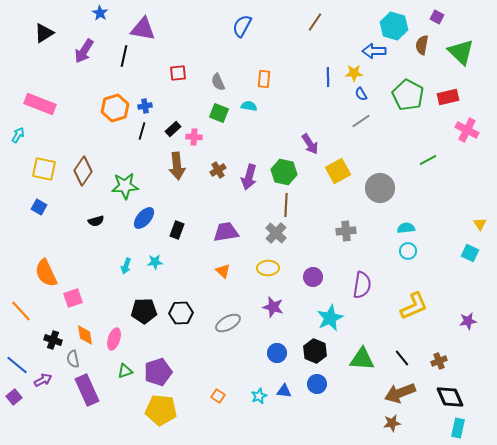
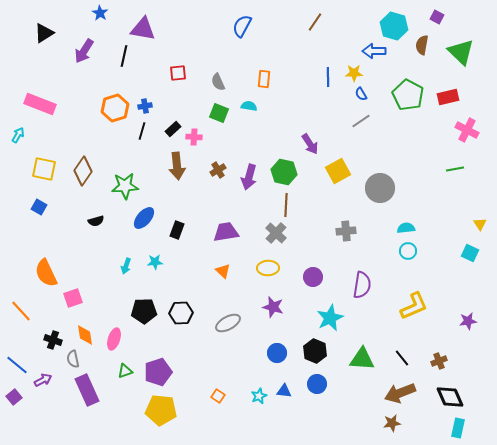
green line at (428, 160): moved 27 px right, 9 px down; rotated 18 degrees clockwise
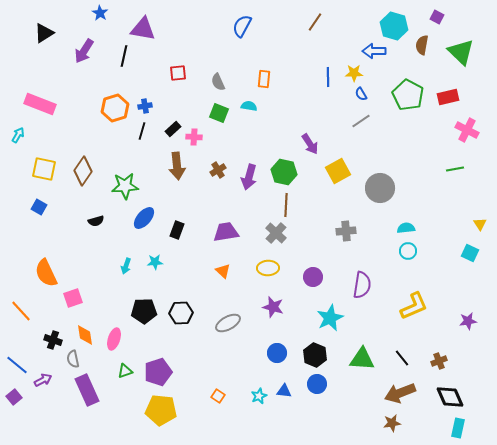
black hexagon at (315, 351): moved 4 px down
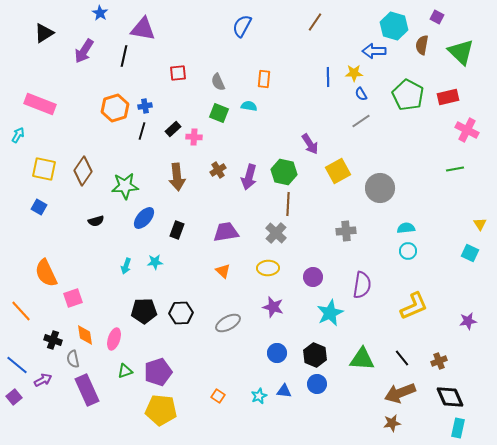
brown arrow at (177, 166): moved 11 px down
brown line at (286, 205): moved 2 px right, 1 px up
cyan star at (330, 318): moved 5 px up
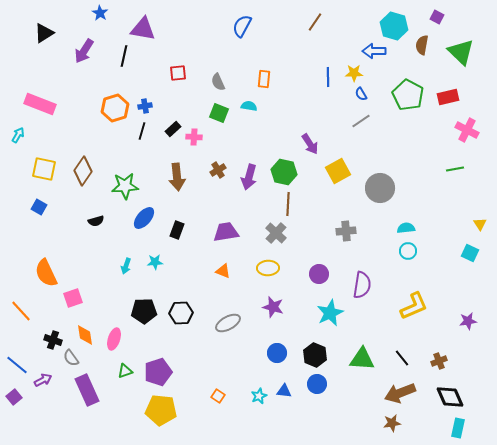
orange triangle at (223, 271): rotated 21 degrees counterclockwise
purple circle at (313, 277): moved 6 px right, 3 px up
gray semicircle at (73, 359): moved 2 px left, 1 px up; rotated 24 degrees counterclockwise
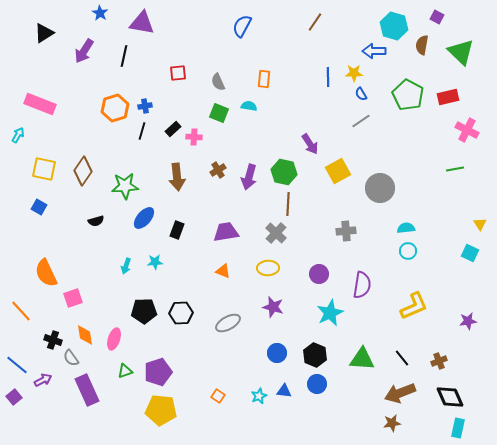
purple triangle at (143, 29): moved 1 px left, 6 px up
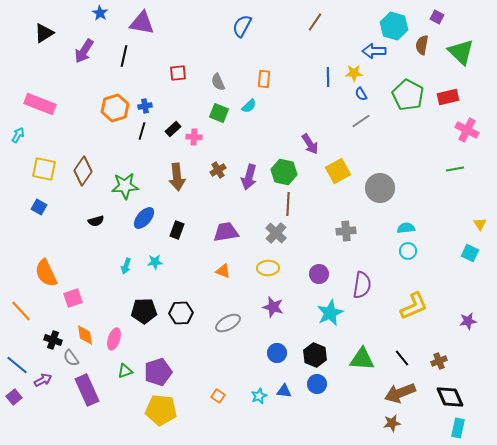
cyan semicircle at (249, 106): rotated 126 degrees clockwise
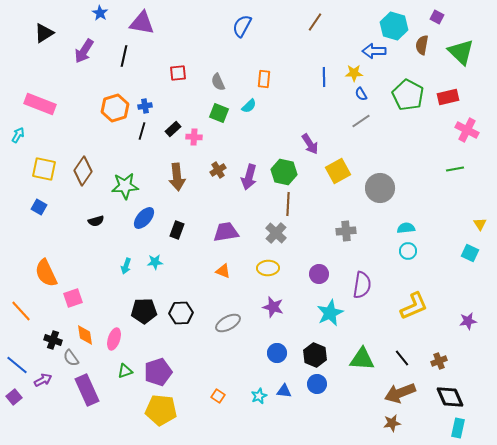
blue line at (328, 77): moved 4 px left
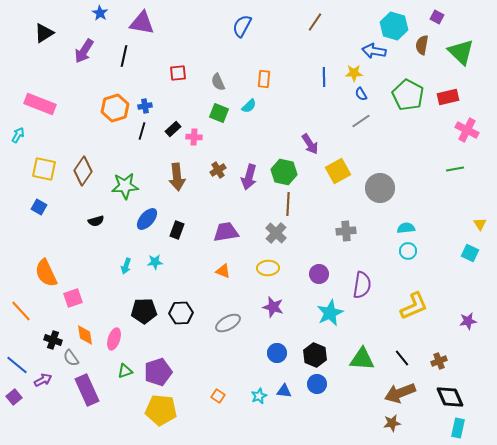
blue arrow at (374, 51): rotated 10 degrees clockwise
blue ellipse at (144, 218): moved 3 px right, 1 px down
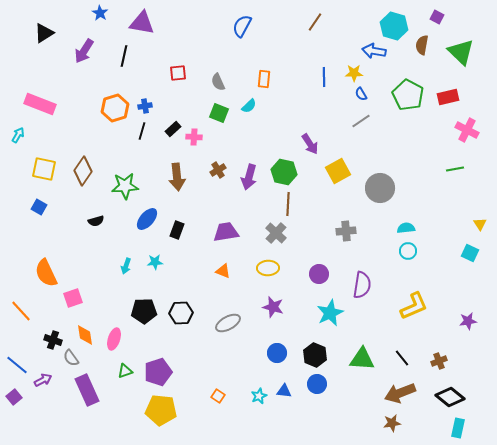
black diamond at (450, 397): rotated 28 degrees counterclockwise
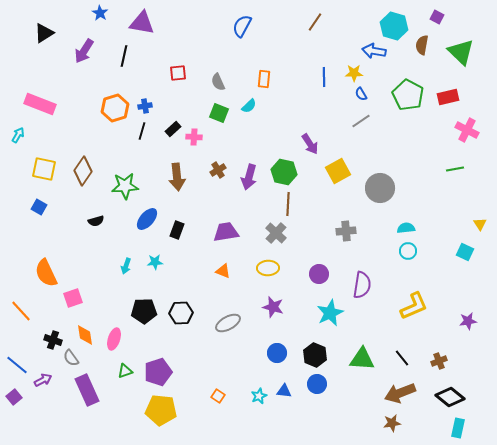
cyan square at (470, 253): moved 5 px left, 1 px up
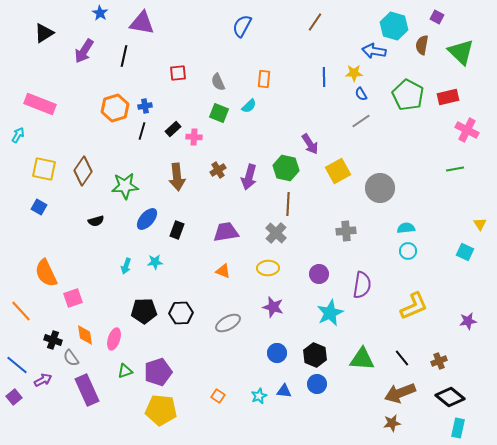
green hexagon at (284, 172): moved 2 px right, 4 px up
